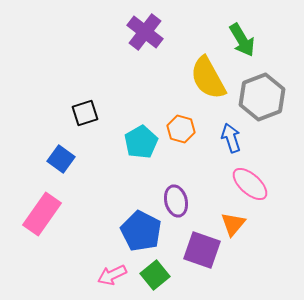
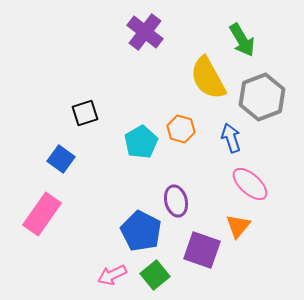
orange triangle: moved 5 px right, 2 px down
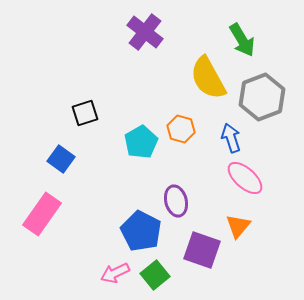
pink ellipse: moved 5 px left, 6 px up
pink arrow: moved 3 px right, 2 px up
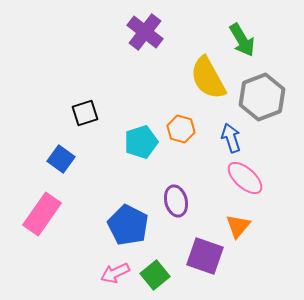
cyan pentagon: rotated 12 degrees clockwise
blue pentagon: moved 13 px left, 6 px up
purple square: moved 3 px right, 6 px down
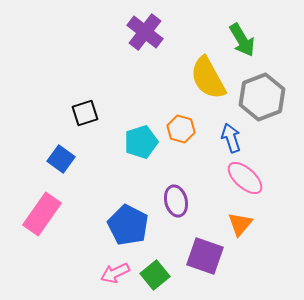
orange triangle: moved 2 px right, 2 px up
